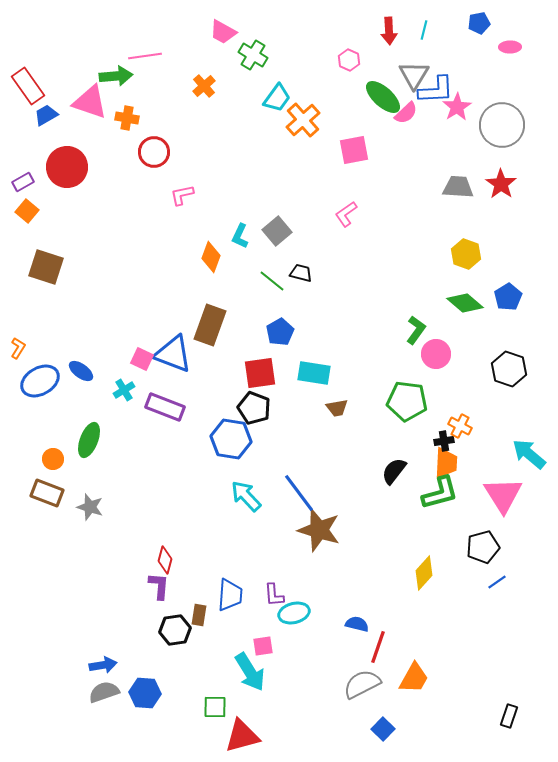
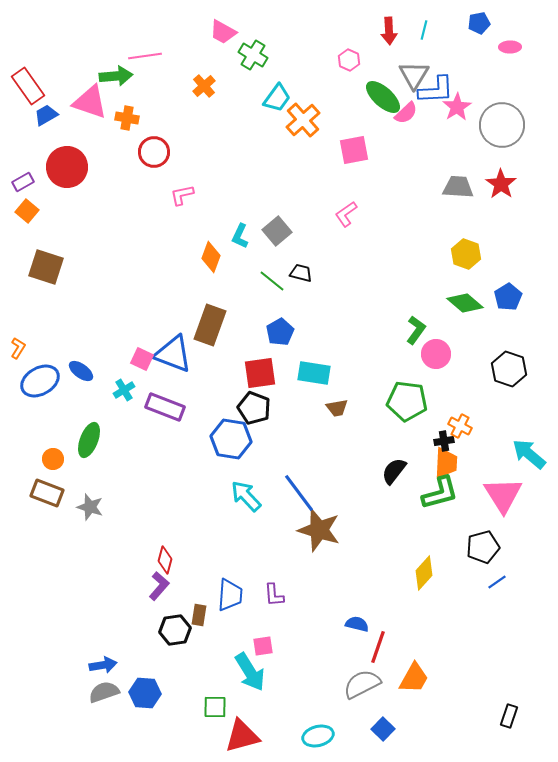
purple L-shape at (159, 586): rotated 36 degrees clockwise
cyan ellipse at (294, 613): moved 24 px right, 123 px down
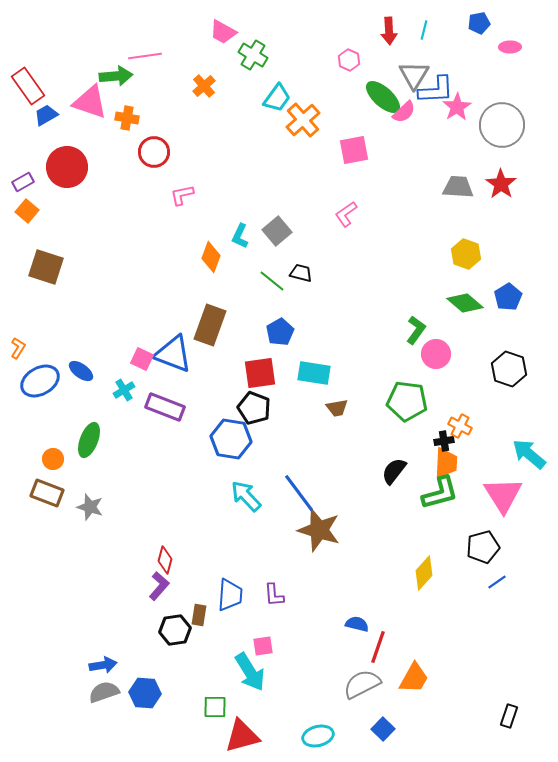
pink semicircle at (406, 113): moved 2 px left, 1 px up
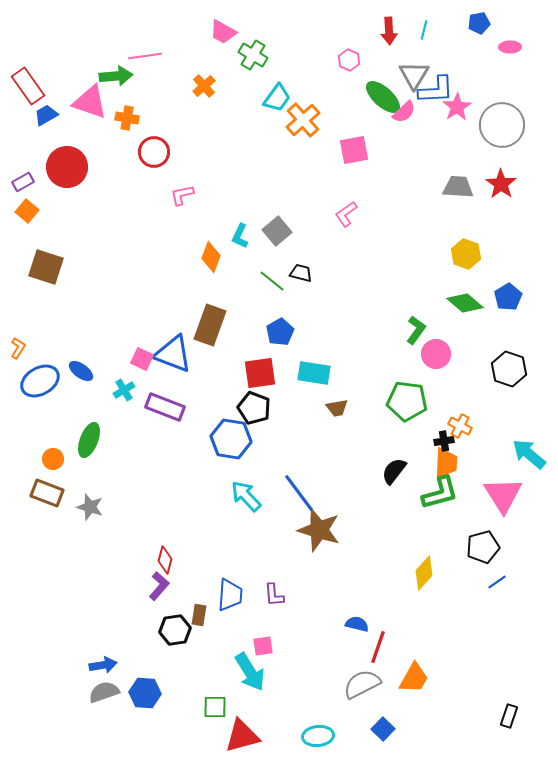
cyan ellipse at (318, 736): rotated 8 degrees clockwise
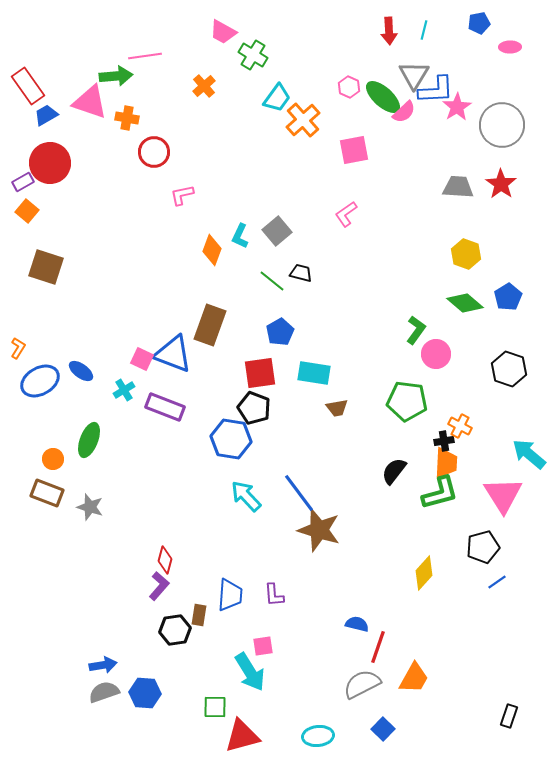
pink hexagon at (349, 60): moved 27 px down
red circle at (67, 167): moved 17 px left, 4 px up
orange diamond at (211, 257): moved 1 px right, 7 px up
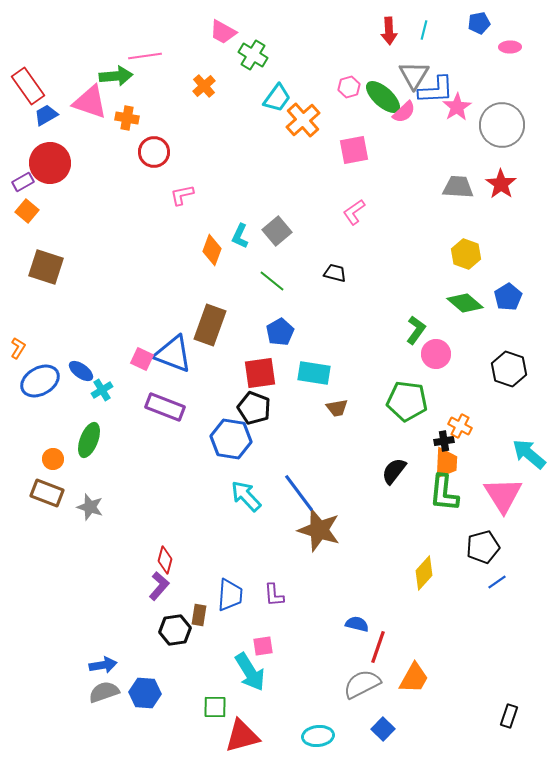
pink hexagon at (349, 87): rotated 20 degrees clockwise
pink L-shape at (346, 214): moved 8 px right, 2 px up
black trapezoid at (301, 273): moved 34 px right
cyan cross at (124, 390): moved 22 px left
green L-shape at (440, 493): moved 4 px right; rotated 111 degrees clockwise
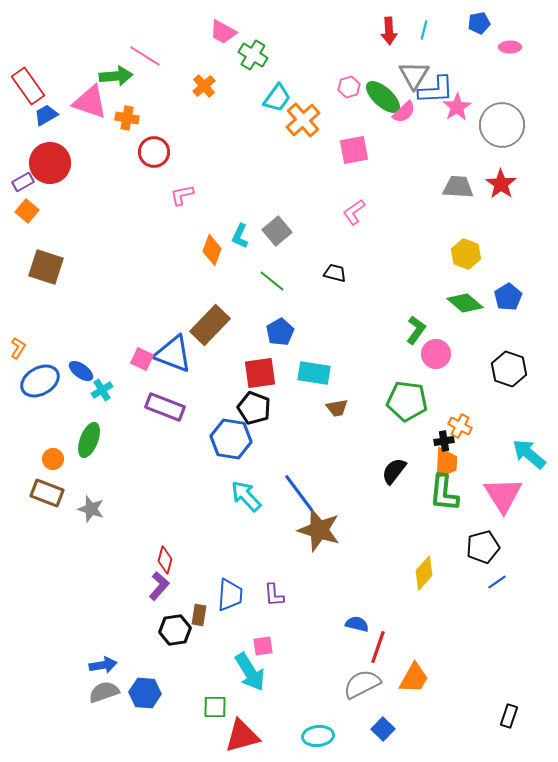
pink line at (145, 56): rotated 40 degrees clockwise
brown rectangle at (210, 325): rotated 24 degrees clockwise
gray star at (90, 507): moved 1 px right, 2 px down
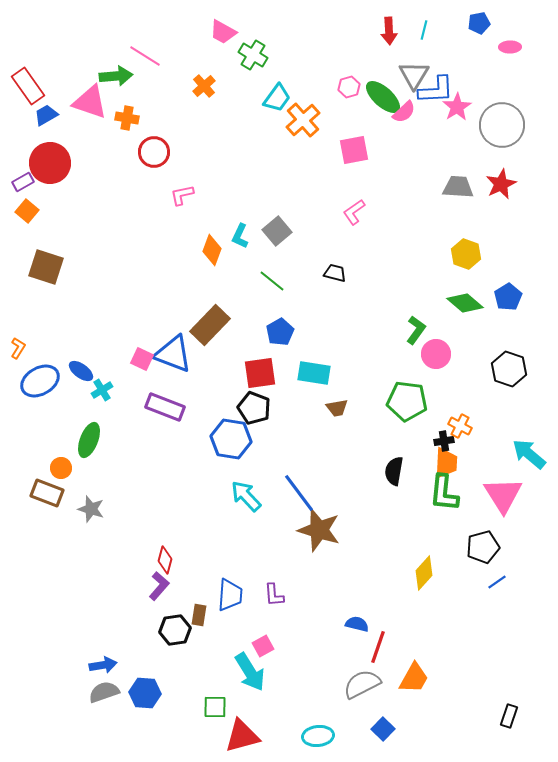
red star at (501, 184): rotated 12 degrees clockwise
orange circle at (53, 459): moved 8 px right, 9 px down
black semicircle at (394, 471): rotated 28 degrees counterclockwise
pink square at (263, 646): rotated 20 degrees counterclockwise
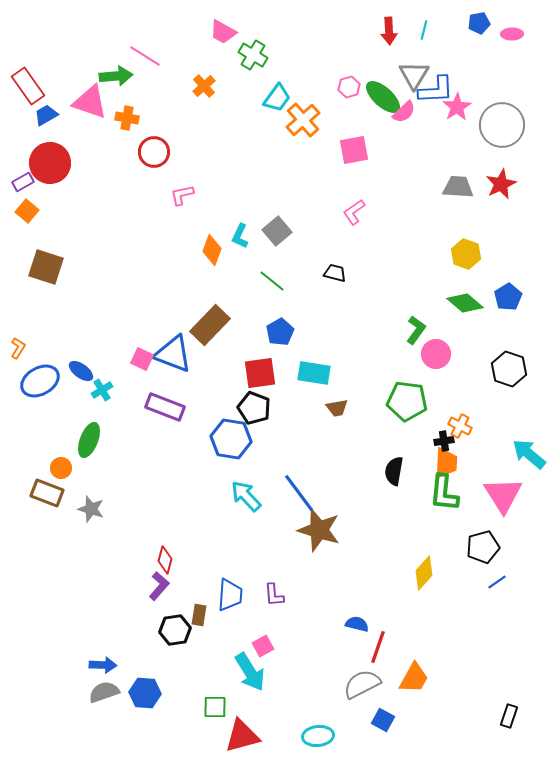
pink ellipse at (510, 47): moved 2 px right, 13 px up
blue arrow at (103, 665): rotated 12 degrees clockwise
blue square at (383, 729): moved 9 px up; rotated 15 degrees counterclockwise
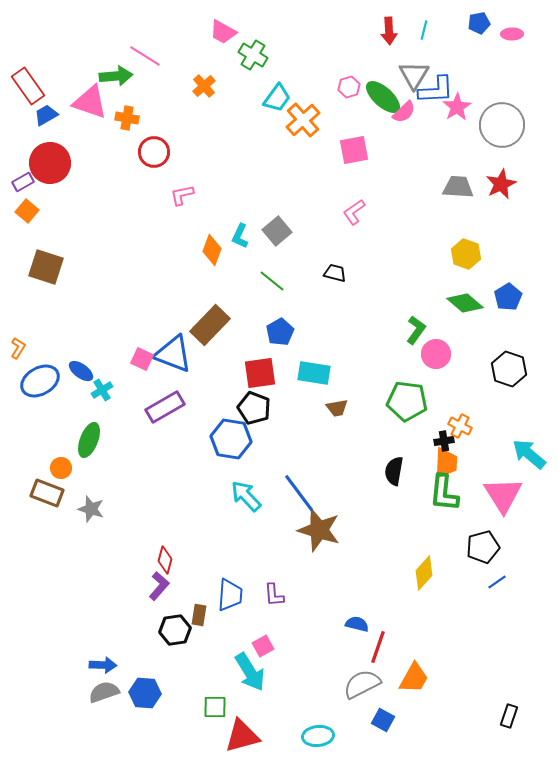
purple rectangle at (165, 407): rotated 51 degrees counterclockwise
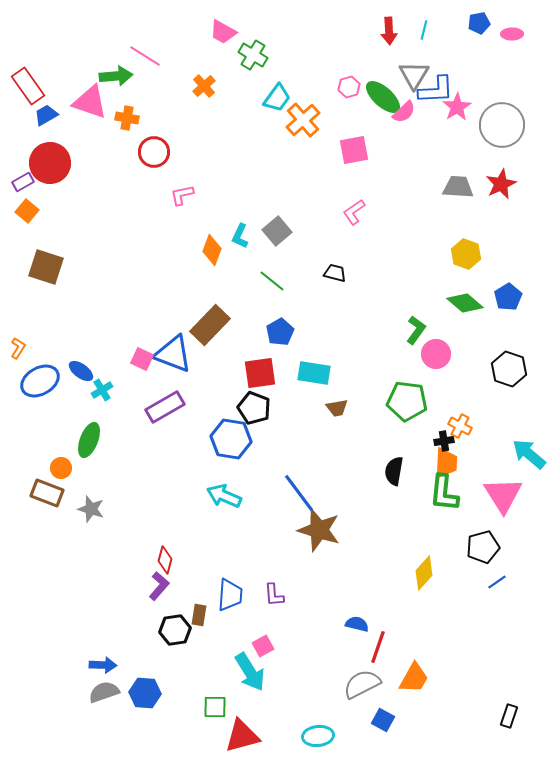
cyan arrow at (246, 496): moved 22 px left; rotated 24 degrees counterclockwise
